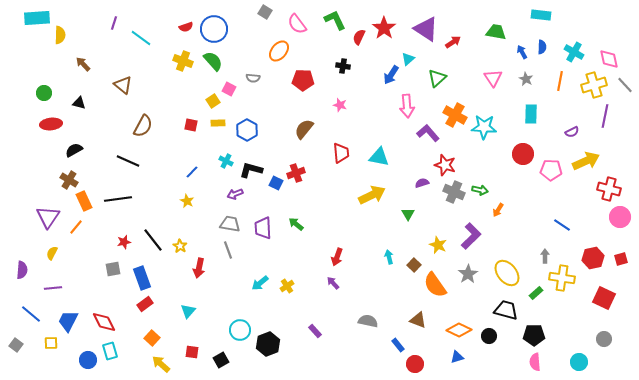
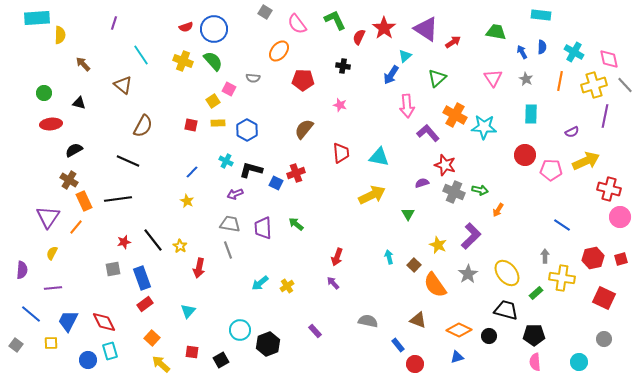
cyan line at (141, 38): moved 17 px down; rotated 20 degrees clockwise
cyan triangle at (408, 59): moved 3 px left, 3 px up
red circle at (523, 154): moved 2 px right, 1 px down
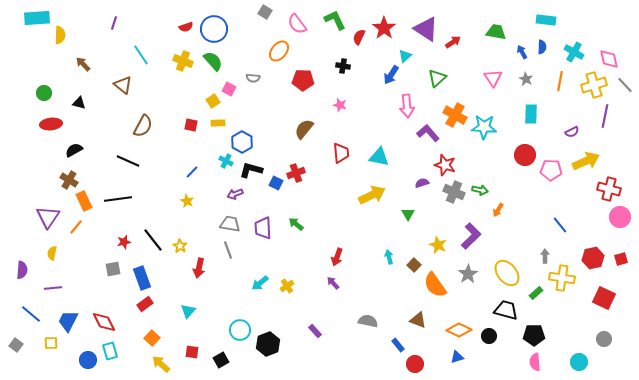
cyan rectangle at (541, 15): moved 5 px right, 5 px down
blue hexagon at (247, 130): moved 5 px left, 12 px down
blue line at (562, 225): moved 2 px left; rotated 18 degrees clockwise
yellow semicircle at (52, 253): rotated 16 degrees counterclockwise
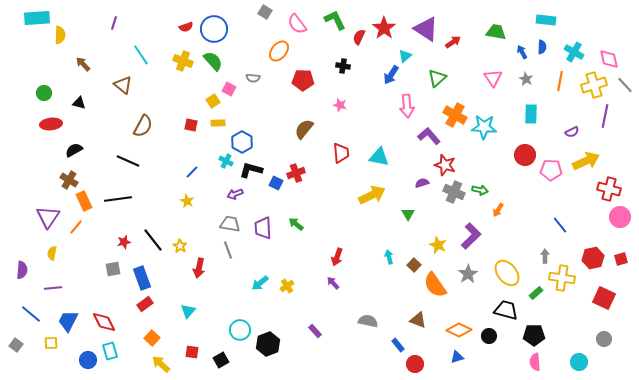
purple L-shape at (428, 133): moved 1 px right, 3 px down
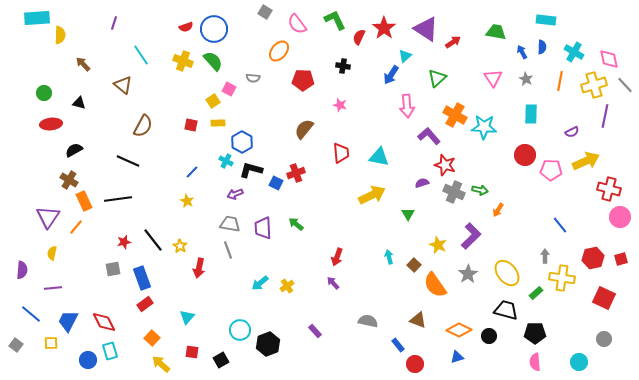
cyan triangle at (188, 311): moved 1 px left, 6 px down
black pentagon at (534, 335): moved 1 px right, 2 px up
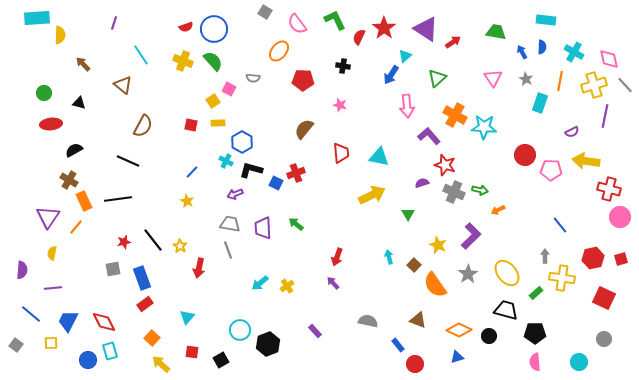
cyan rectangle at (531, 114): moved 9 px right, 11 px up; rotated 18 degrees clockwise
yellow arrow at (586, 161): rotated 148 degrees counterclockwise
orange arrow at (498, 210): rotated 32 degrees clockwise
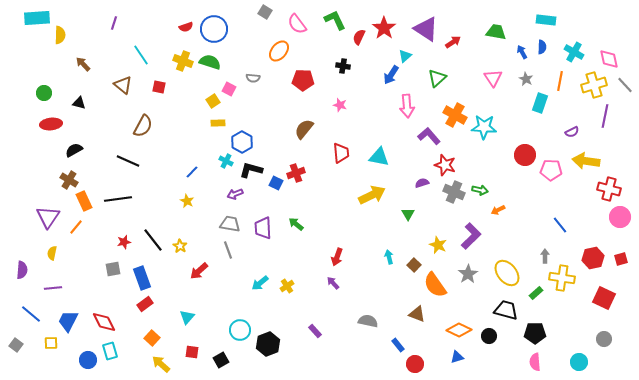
green semicircle at (213, 61): moved 3 px left, 1 px down; rotated 30 degrees counterclockwise
red square at (191, 125): moved 32 px left, 38 px up
red arrow at (199, 268): moved 3 px down; rotated 36 degrees clockwise
brown triangle at (418, 320): moved 1 px left, 6 px up
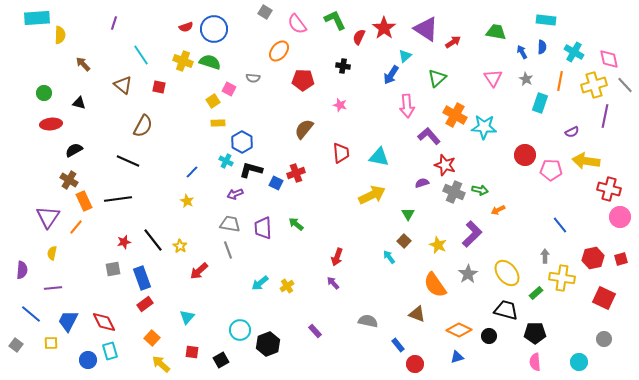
purple L-shape at (471, 236): moved 1 px right, 2 px up
cyan arrow at (389, 257): rotated 24 degrees counterclockwise
brown square at (414, 265): moved 10 px left, 24 px up
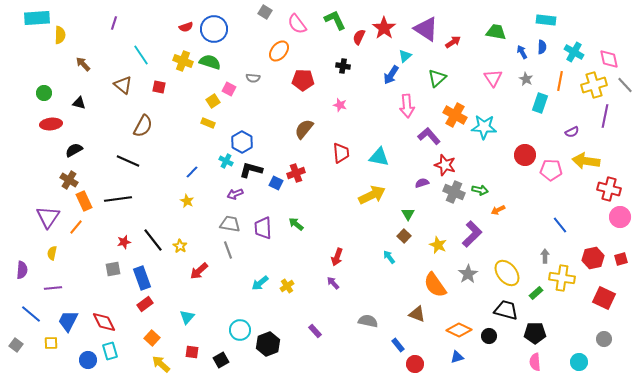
yellow rectangle at (218, 123): moved 10 px left; rotated 24 degrees clockwise
brown square at (404, 241): moved 5 px up
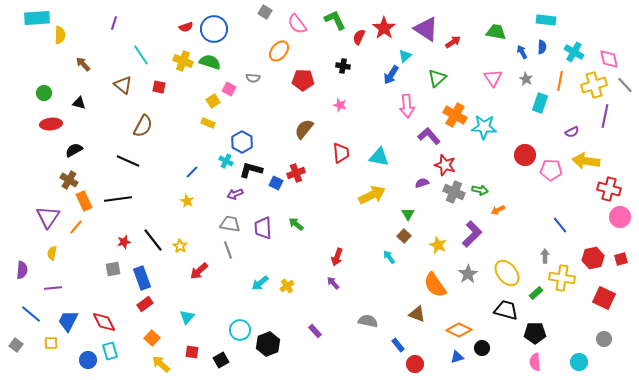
black circle at (489, 336): moved 7 px left, 12 px down
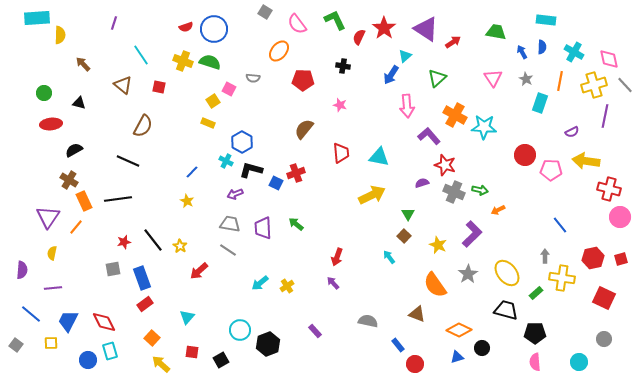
gray line at (228, 250): rotated 36 degrees counterclockwise
